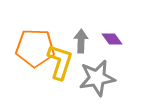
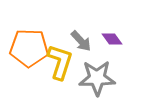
gray arrow: rotated 135 degrees clockwise
orange pentagon: moved 6 px left
gray star: rotated 9 degrees clockwise
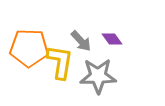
yellow L-shape: rotated 9 degrees counterclockwise
gray star: moved 1 px right, 2 px up
